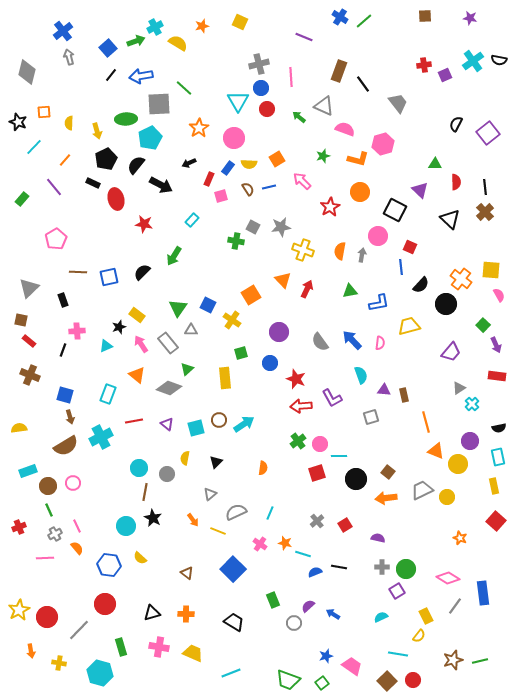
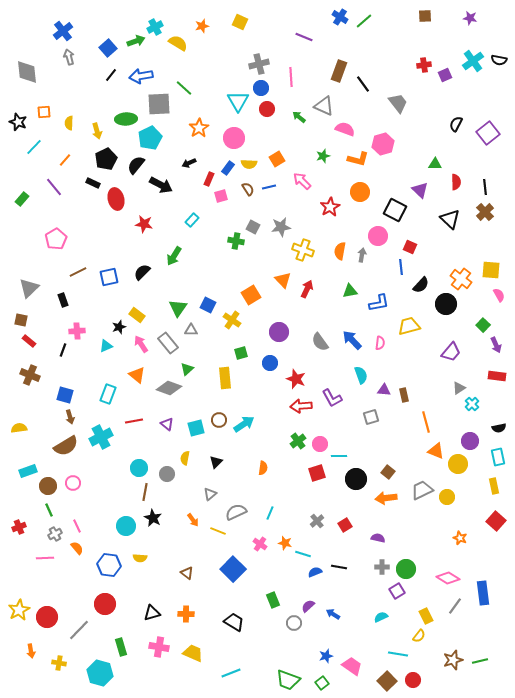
gray diamond at (27, 72): rotated 20 degrees counterclockwise
brown line at (78, 272): rotated 30 degrees counterclockwise
yellow semicircle at (140, 558): rotated 40 degrees counterclockwise
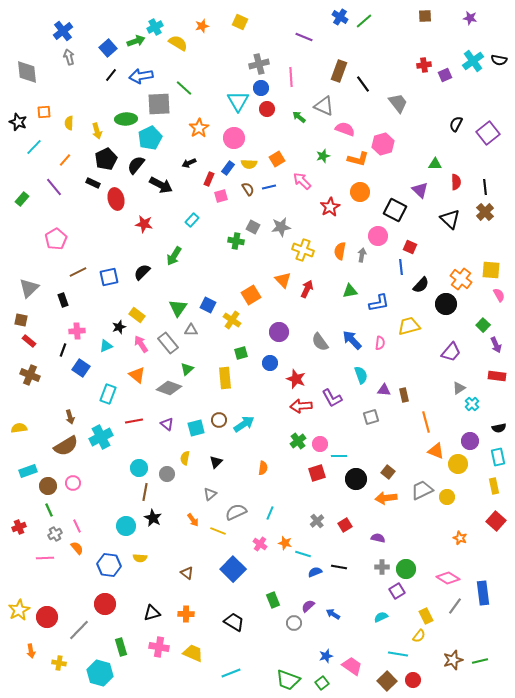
blue square at (65, 395): moved 16 px right, 27 px up; rotated 18 degrees clockwise
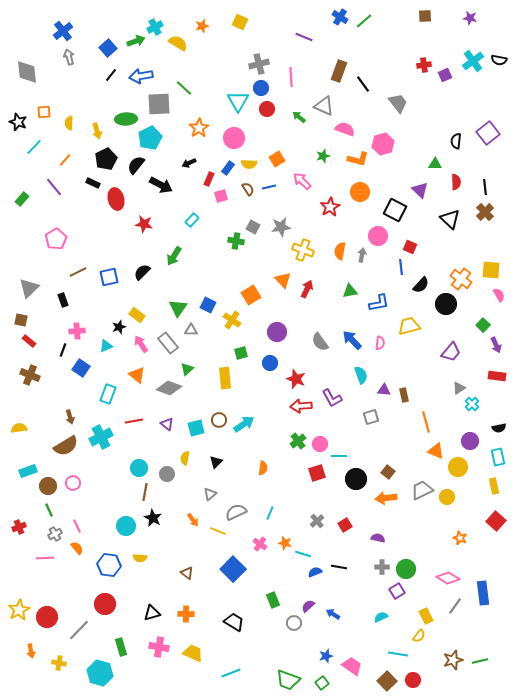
black semicircle at (456, 124): moved 17 px down; rotated 21 degrees counterclockwise
purple circle at (279, 332): moved 2 px left
yellow circle at (458, 464): moved 3 px down
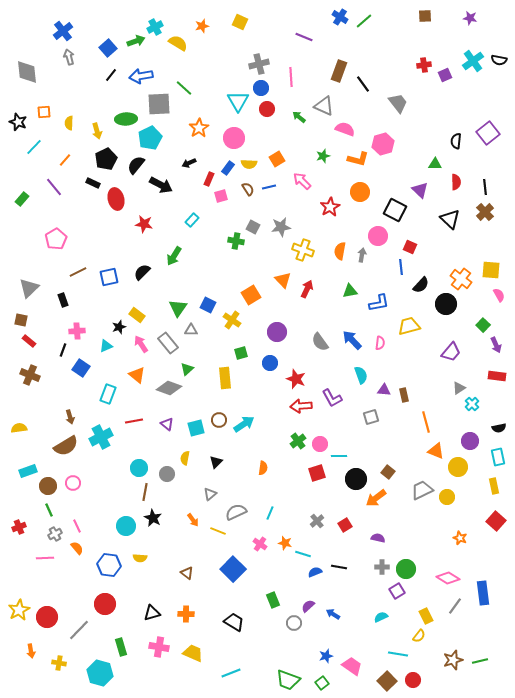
orange arrow at (386, 498): moved 10 px left; rotated 30 degrees counterclockwise
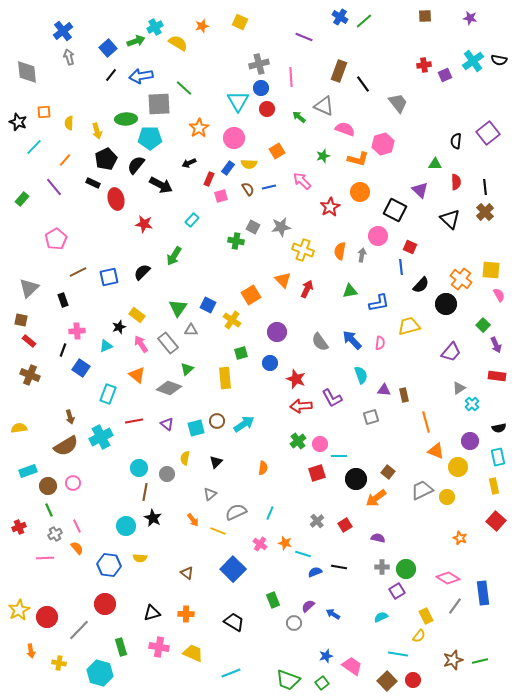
cyan pentagon at (150, 138): rotated 25 degrees clockwise
orange square at (277, 159): moved 8 px up
brown circle at (219, 420): moved 2 px left, 1 px down
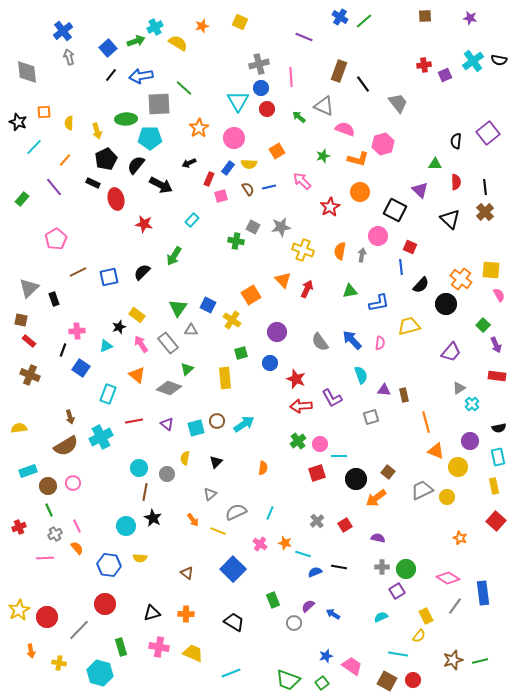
black rectangle at (63, 300): moved 9 px left, 1 px up
brown square at (387, 681): rotated 18 degrees counterclockwise
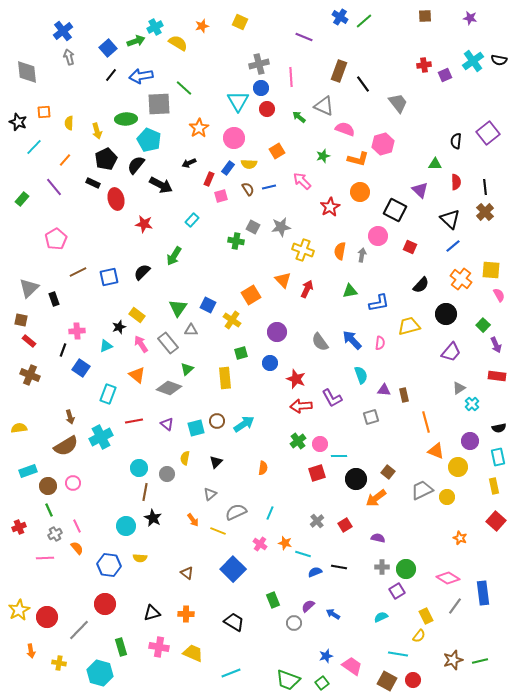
cyan pentagon at (150, 138): moved 1 px left, 2 px down; rotated 25 degrees clockwise
blue line at (401, 267): moved 52 px right, 21 px up; rotated 56 degrees clockwise
black circle at (446, 304): moved 10 px down
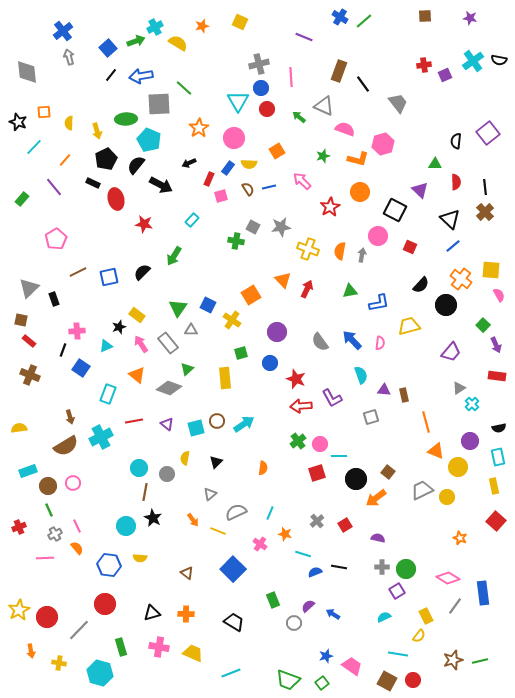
yellow cross at (303, 250): moved 5 px right, 1 px up
black circle at (446, 314): moved 9 px up
orange star at (285, 543): moved 9 px up
cyan semicircle at (381, 617): moved 3 px right
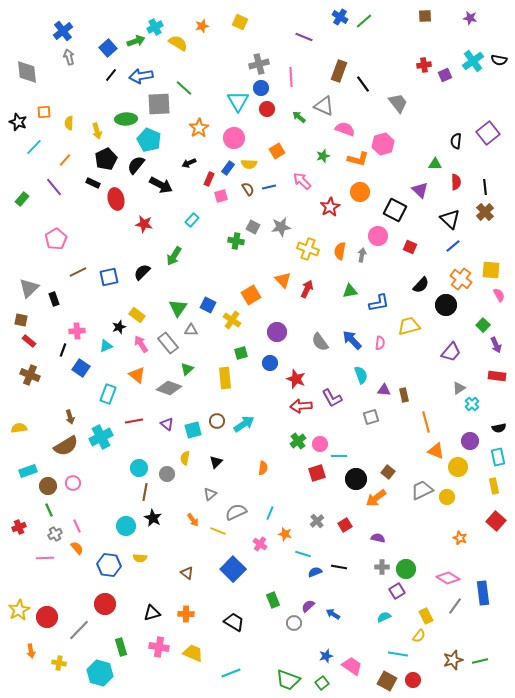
cyan square at (196, 428): moved 3 px left, 2 px down
